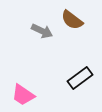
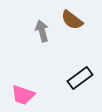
gray arrow: rotated 130 degrees counterclockwise
pink trapezoid: rotated 15 degrees counterclockwise
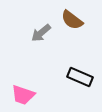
gray arrow: moved 1 px left, 2 px down; rotated 115 degrees counterclockwise
black rectangle: moved 1 px up; rotated 60 degrees clockwise
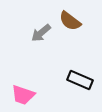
brown semicircle: moved 2 px left, 1 px down
black rectangle: moved 3 px down
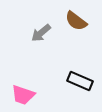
brown semicircle: moved 6 px right
black rectangle: moved 1 px down
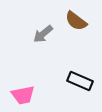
gray arrow: moved 2 px right, 1 px down
pink trapezoid: rotated 30 degrees counterclockwise
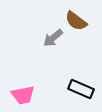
gray arrow: moved 10 px right, 4 px down
black rectangle: moved 1 px right, 8 px down
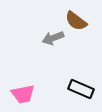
gray arrow: rotated 20 degrees clockwise
pink trapezoid: moved 1 px up
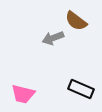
pink trapezoid: rotated 25 degrees clockwise
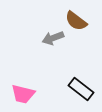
black rectangle: rotated 15 degrees clockwise
